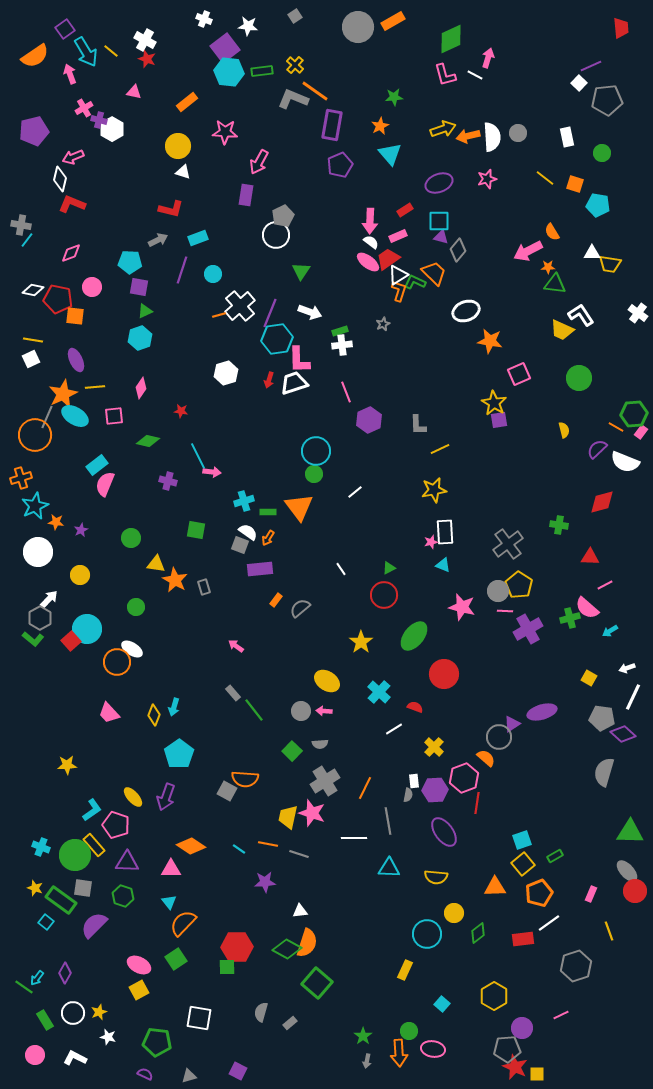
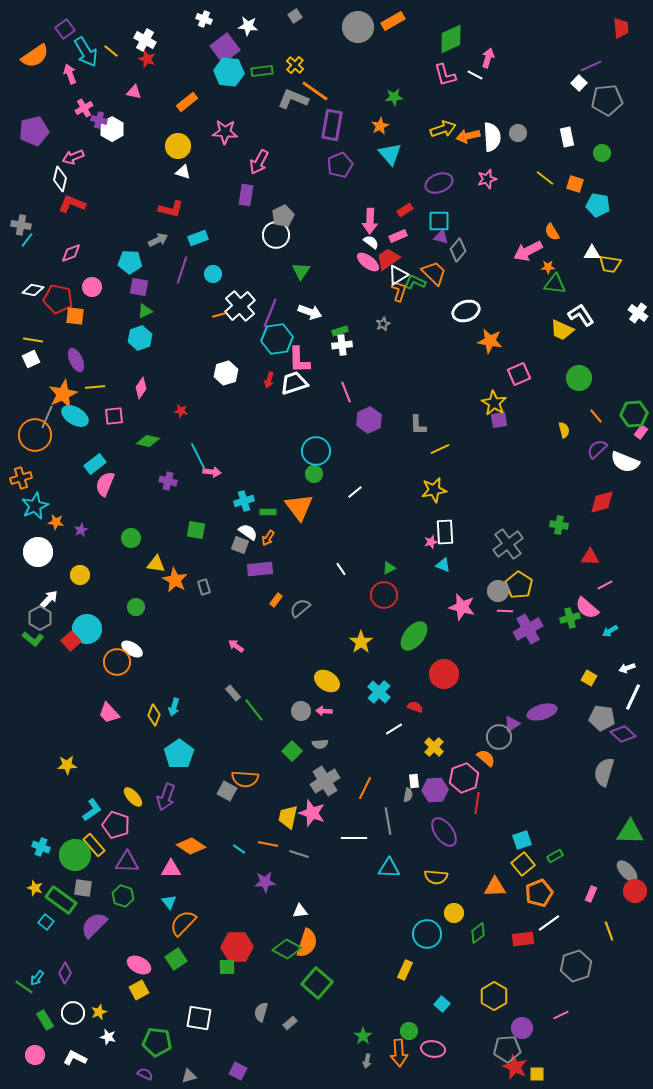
orange line at (616, 427): moved 20 px left, 11 px up; rotated 21 degrees clockwise
cyan rectangle at (97, 465): moved 2 px left, 1 px up
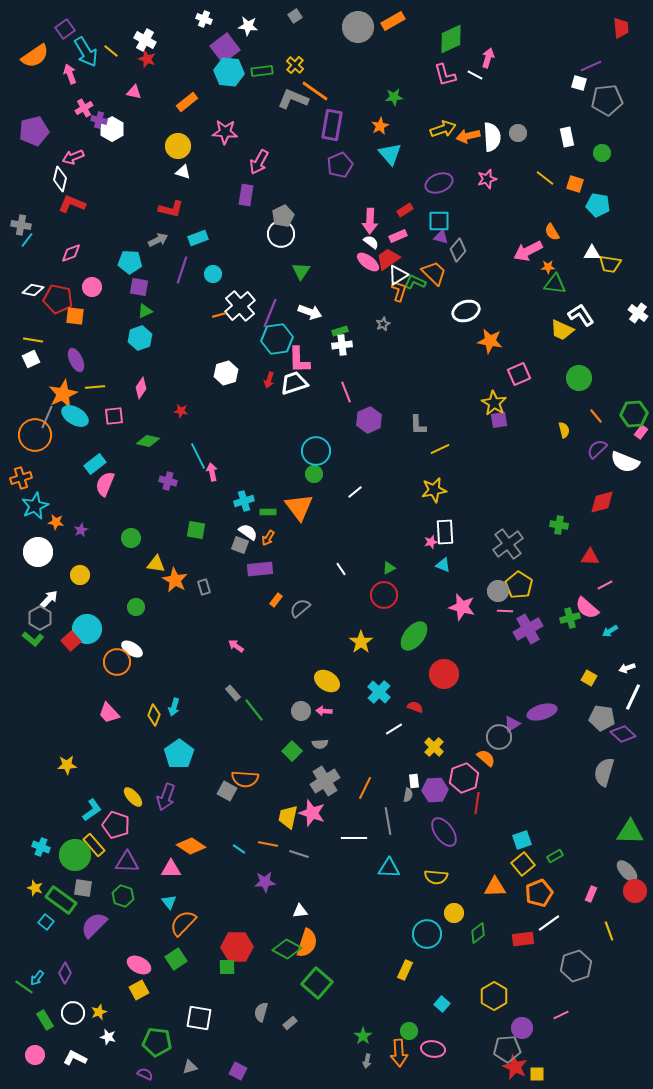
white square at (579, 83): rotated 28 degrees counterclockwise
white circle at (276, 235): moved 5 px right, 1 px up
pink arrow at (212, 472): rotated 108 degrees counterclockwise
gray triangle at (189, 1076): moved 1 px right, 9 px up
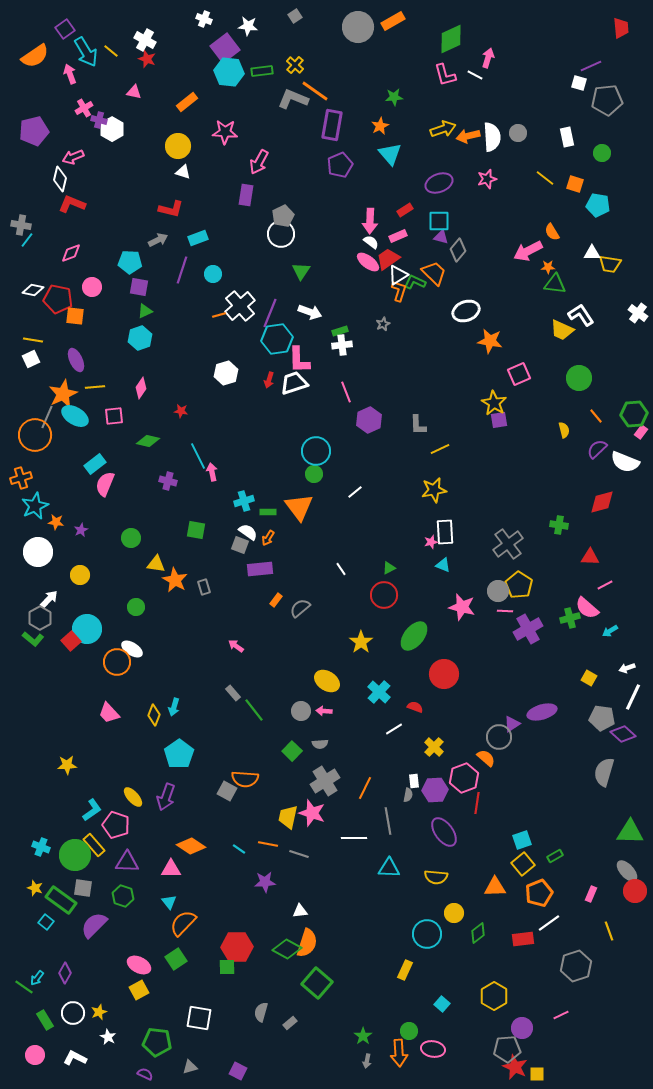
white star at (108, 1037): rotated 14 degrees clockwise
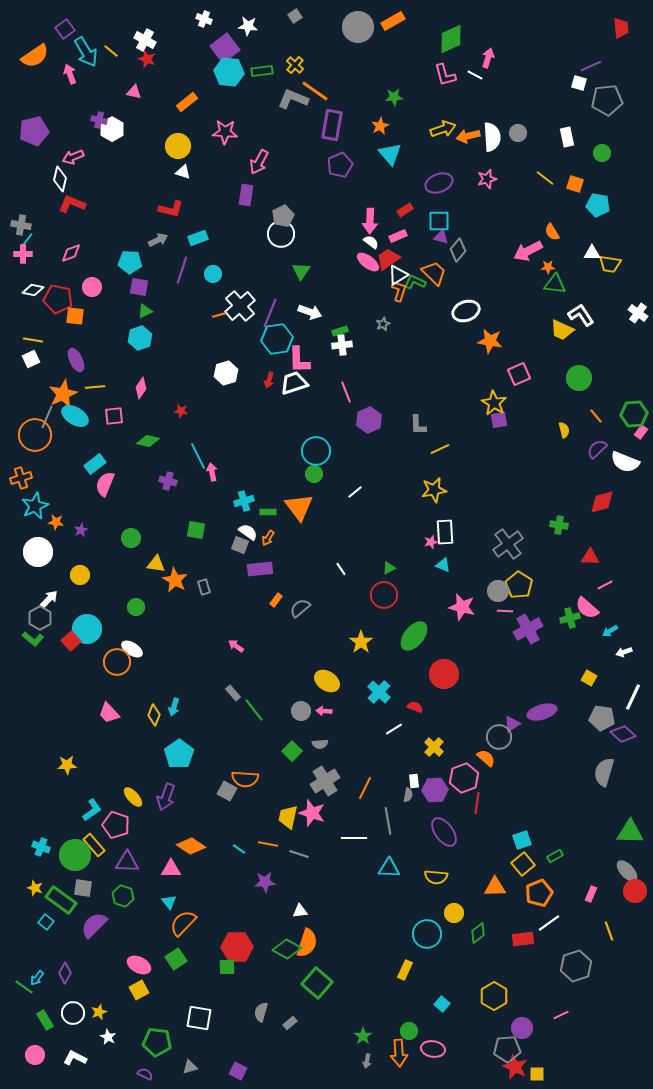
pink cross at (84, 108): moved 61 px left, 146 px down; rotated 30 degrees clockwise
white arrow at (627, 668): moved 3 px left, 16 px up
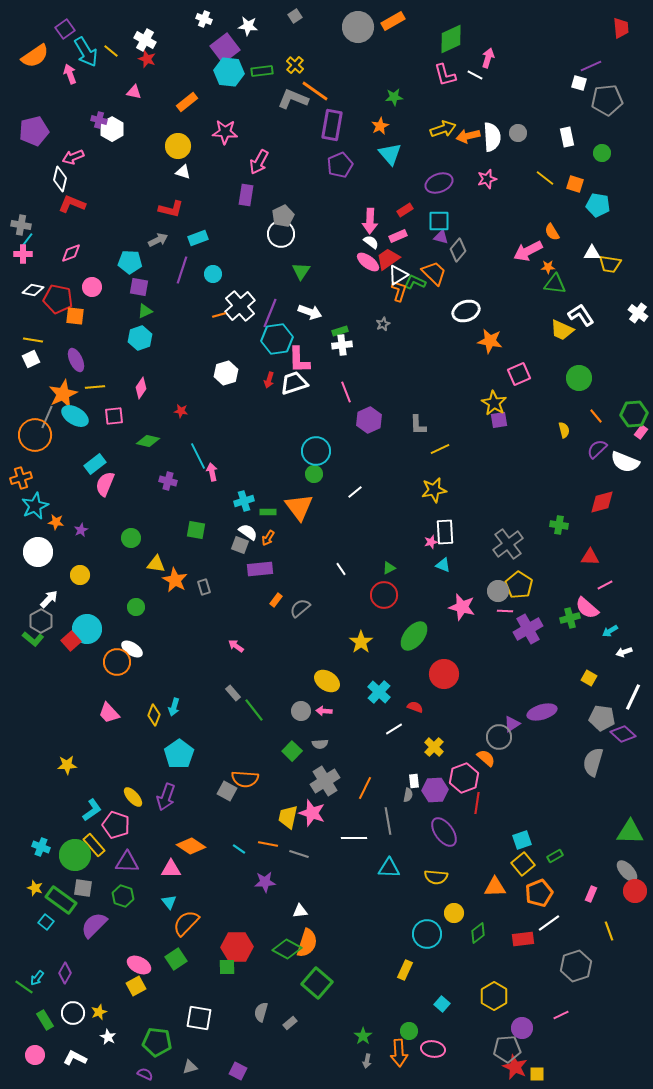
gray hexagon at (40, 618): moved 1 px right, 3 px down
gray semicircle at (604, 772): moved 11 px left, 10 px up
orange semicircle at (183, 923): moved 3 px right
yellow square at (139, 990): moved 3 px left, 4 px up
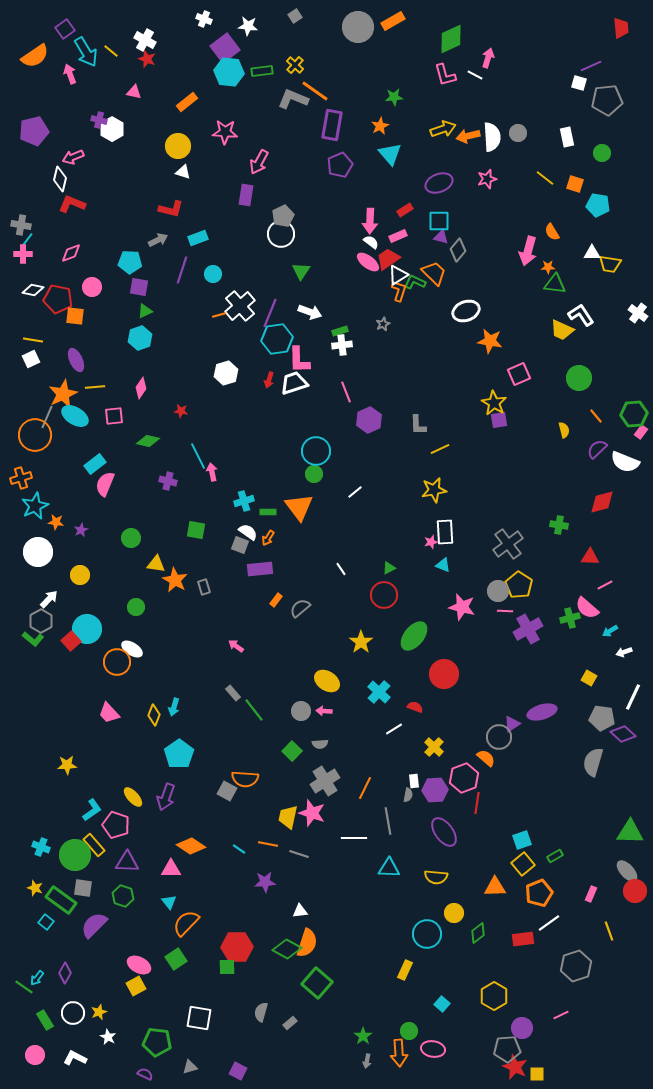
pink arrow at (528, 251): rotated 48 degrees counterclockwise
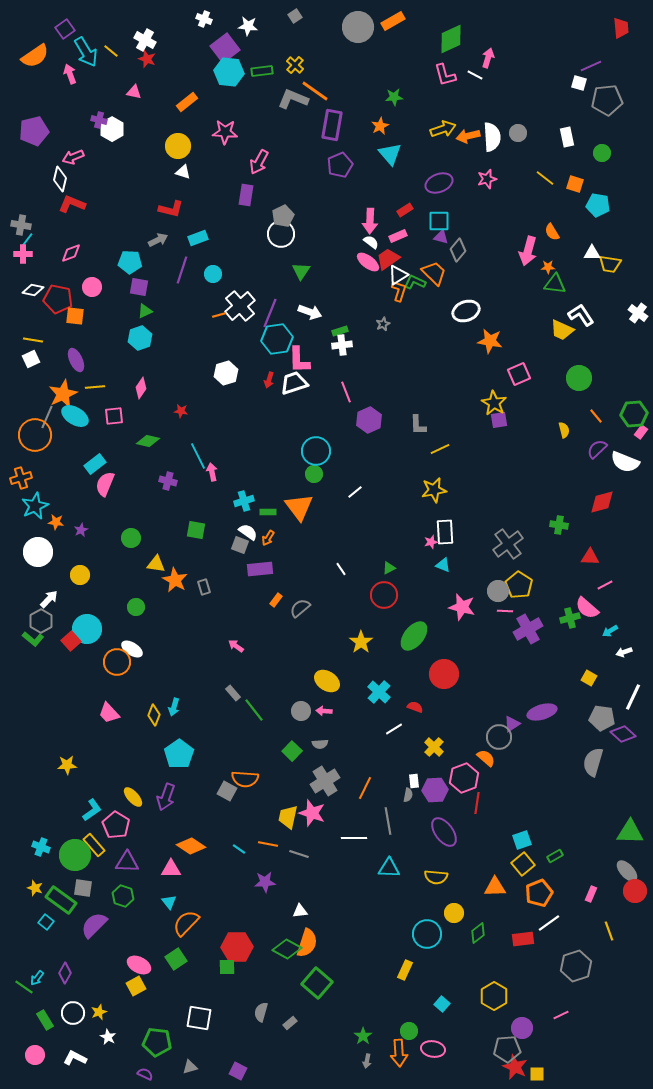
pink pentagon at (116, 825): rotated 12 degrees clockwise
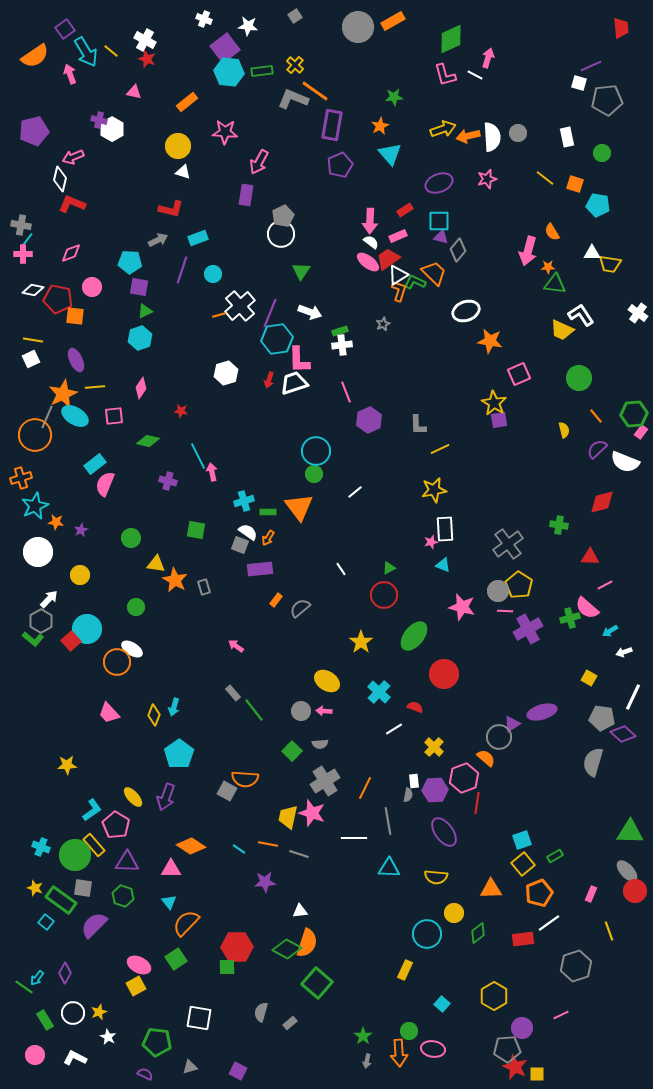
white rectangle at (445, 532): moved 3 px up
orange triangle at (495, 887): moved 4 px left, 2 px down
